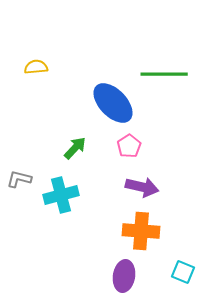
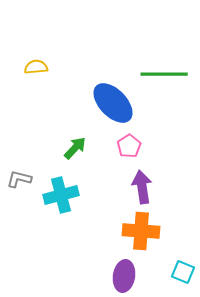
purple arrow: rotated 112 degrees counterclockwise
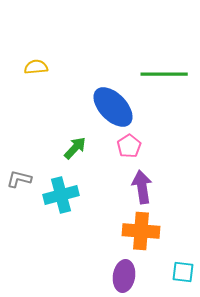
blue ellipse: moved 4 px down
cyan square: rotated 15 degrees counterclockwise
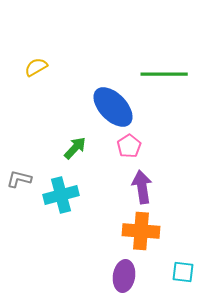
yellow semicircle: rotated 25 degrees counterclockwise
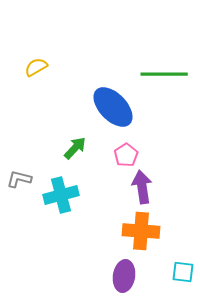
pink pentagon: moved 3 px left, 9 px down
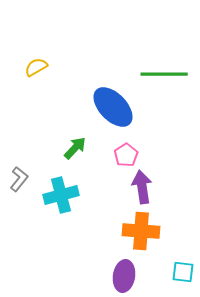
gray L-shape: rotated 115 degrees clockwise
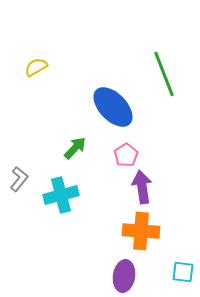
green line: rotated 69 degrees clockwise
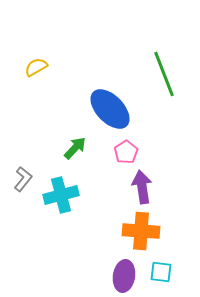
blue ellipse: moved 3 px left, 2 px down
pink pentagon: moved 3 px up
gray L-shape: moved 4 px right
cyan square: moved 22 px left
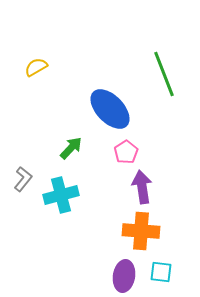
green arrow: moved 4 px left
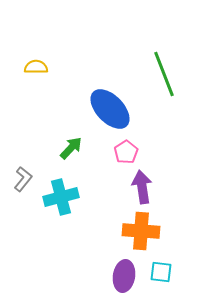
yellow semicircle: rotated 30 degrees clockwise
cyan cross: moved 2 px down
